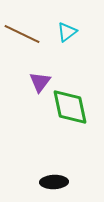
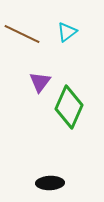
green diamond: moved 1 px left; rotated 36 degrees clockwise
black ellipse: moved 4 px left, 1 px down
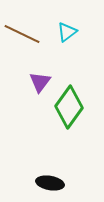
green diamond: rotated 12 degrees clockwise
black ellipse: rotated 12 degrees clockwise
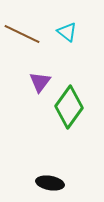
cyan triangle: rotated 45 degrees counterclockwise
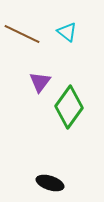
black ellipse: rotated 8 degrees clockwise
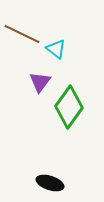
cyan triangle: moved 11 px left, 17 px down
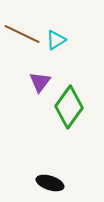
cyan triangle: moved 9 px up; rotated 50 degrees clockwise
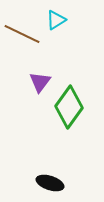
cyan triangle: moved 20 px up
